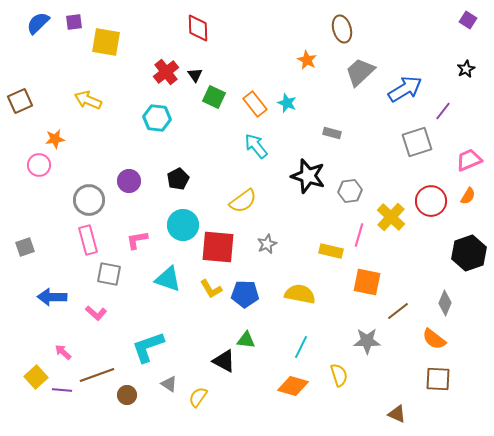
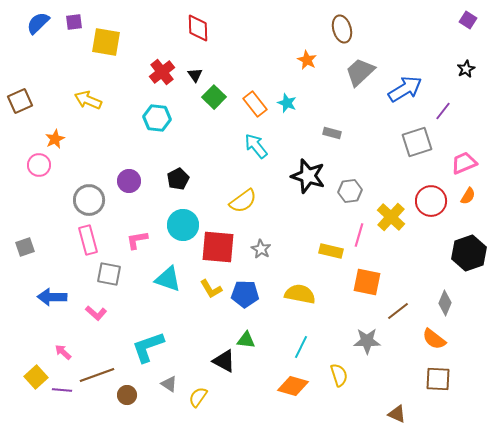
red cross at (166, 72): moved 4 px left
green square at (214, 97): rotated 20 degrees clockwise
orange star at (55, 139): rotated 18 degrees counterclockwise
pink trapezoid at (469, 160): moved 5 px left, 3 px down
gray star at (267, 244): moved 6 px left, 5 px down; rotated 18 degrees counterclockwise
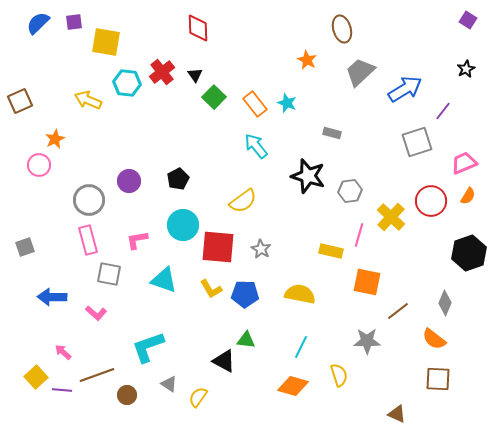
cyan hexagon at (157, 118): moved 30 px left, 35 px up
cyan triangle at (168, 279): moved 4 px left, 1 px down
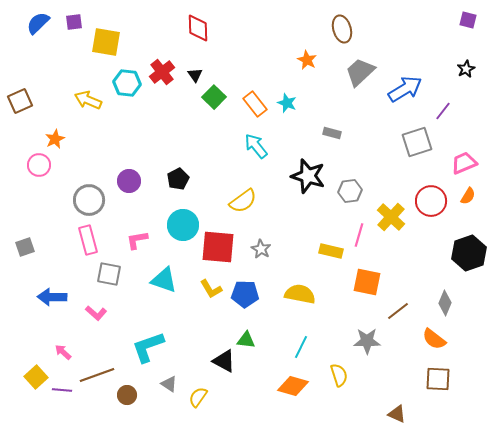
purple square at (468, 20): rotated 18 degrees counterclockwise
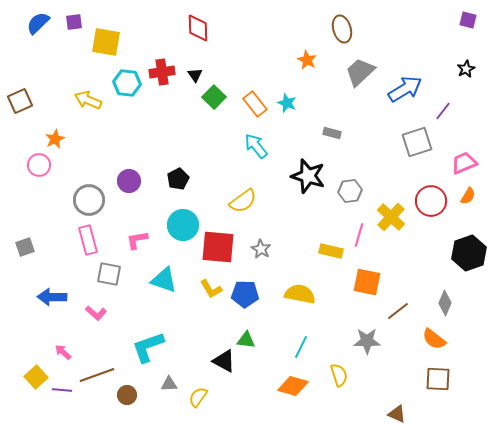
red cross at (162, 72): rotated 30 degrees clockwise
gray triangle at (169, 384): rotated 36 degrees counterclockwise
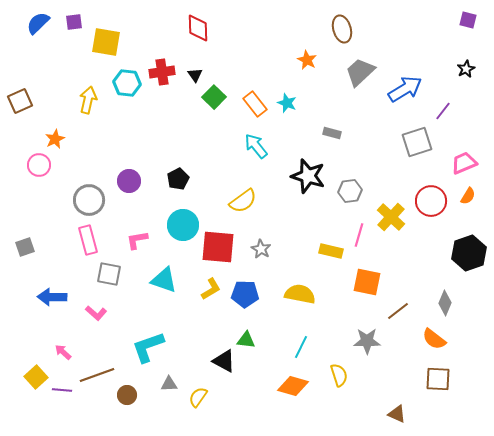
yellow arrow at (88, 100): rotated 80 degrees clockwise
yellow L-shape at (211, 289): rotated 90 degrees counterclockwise
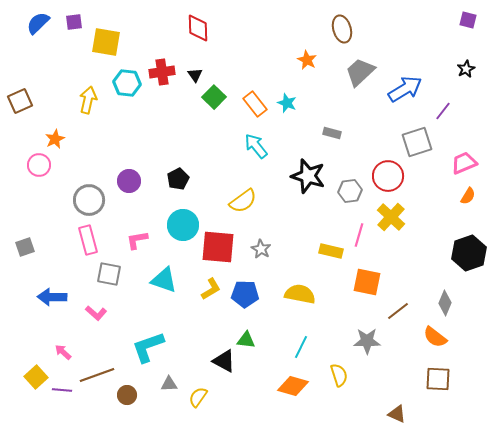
red circle at (431, 201): moved 43 px left, 25 px up
orange semicircle at (434, 339): moved 1 px right, 2 px up
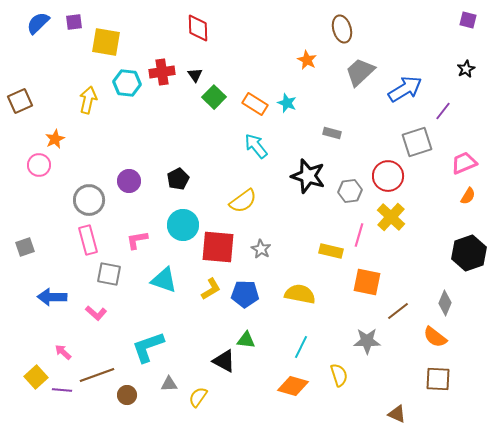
orange rectangle at (255, 104): rotated 20 degrees counterclockwise
